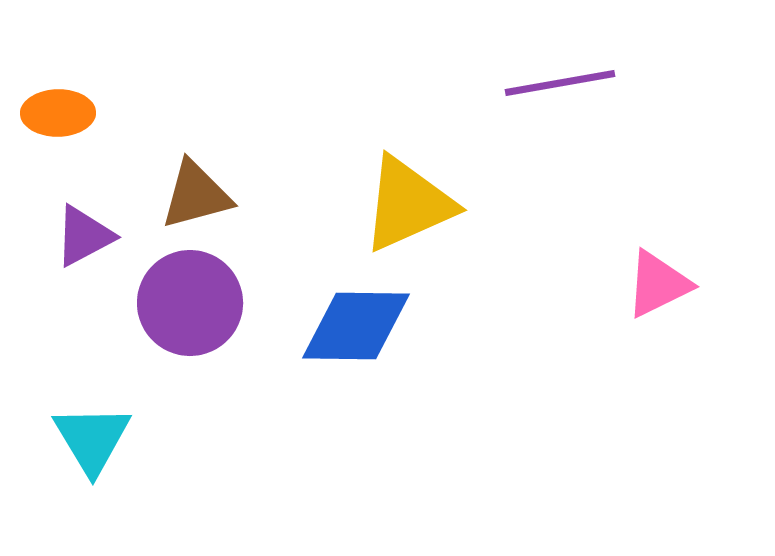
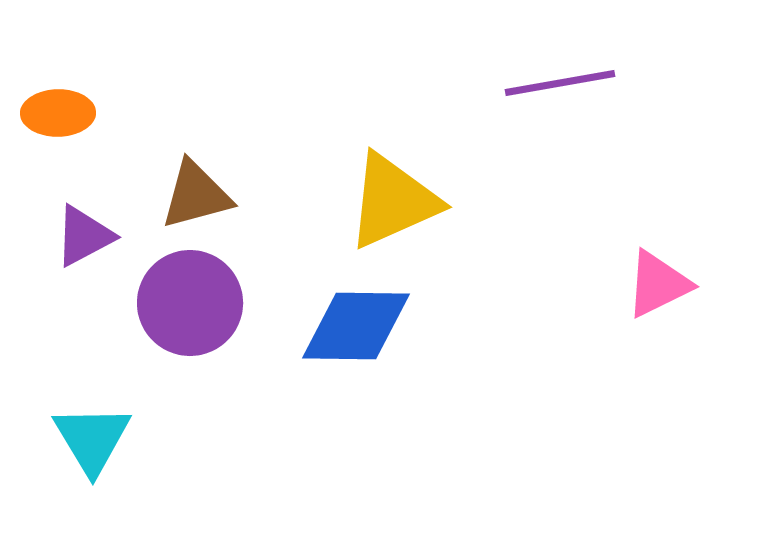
yellow triangle: moved 15 px left, 3 px up
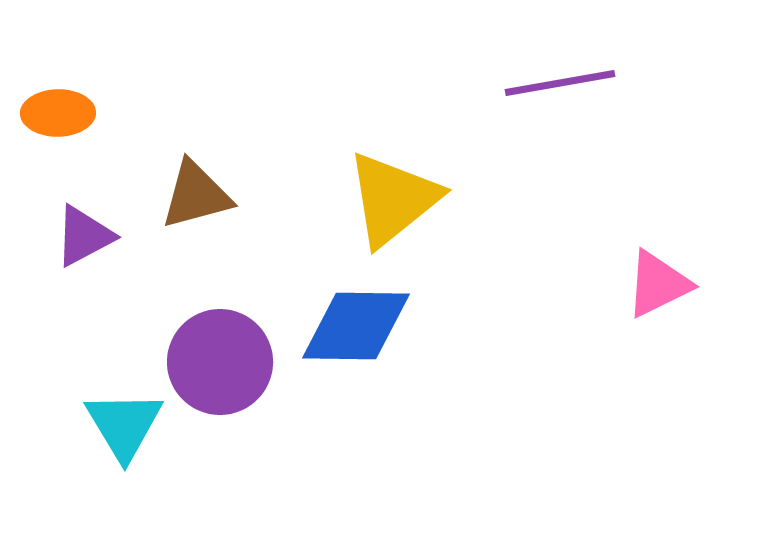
yellow triangle: moved 2 px up; rotated 15 degrees counterclockwise
purple circle: moved 30 px right, 59 px down
cyan triangle: moved 32 px right, 14 px up
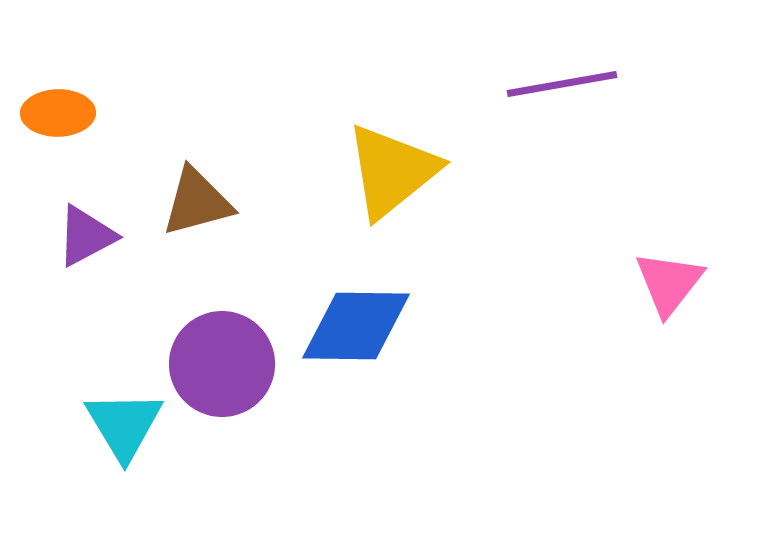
purple line: moved 2 px right, 1 px down
brown triangle: moved 1 px right, 7 px down
yellow triangle: moved 1 px left, 28 px up
purple triangle: moved 2 px right
pink triangle: moved 11 px right, 1 px up; rotated 26 degrees counterclockwise
purple circle: moved 2 px right, 2 px down
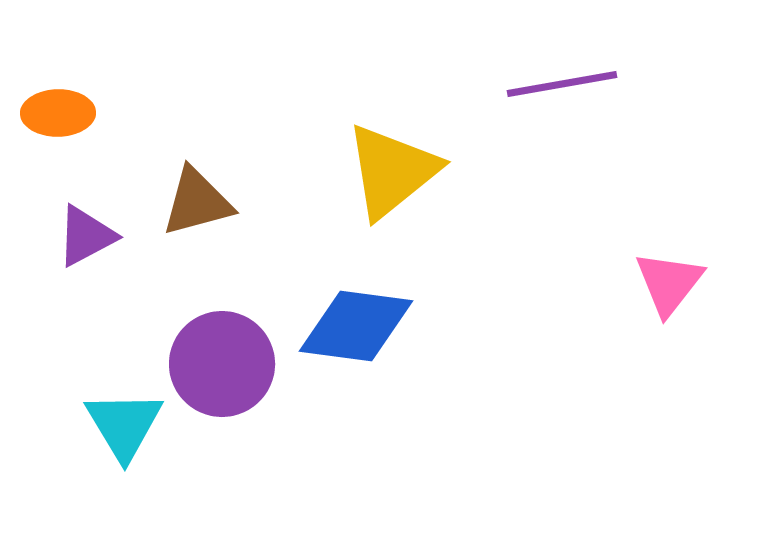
blue diamond: rotated 7 degrees clockwise
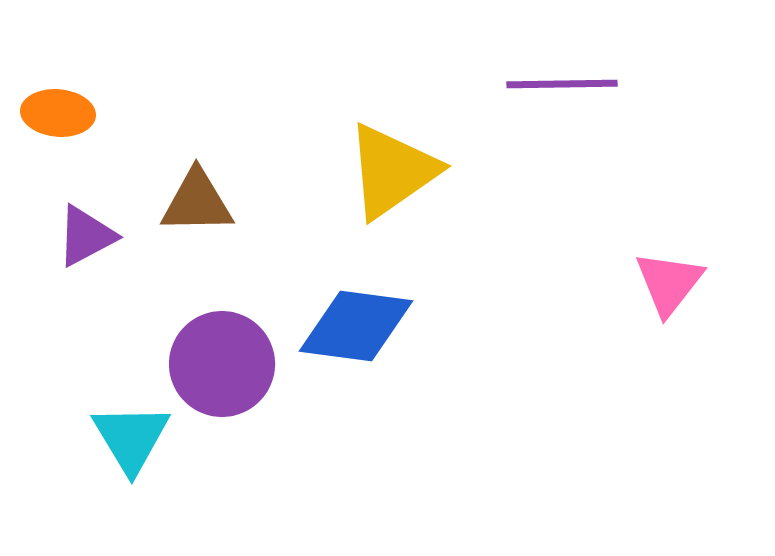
purple line: rotated 9 degrees clockwise
orange ellipse: rotated 6 degrees clockwise
yellow triangle: rotated 4 degrees clockwise
brown triangle: rotated 14 degrees clockwise
cyan triangle: moved 7 px right, 13 px down
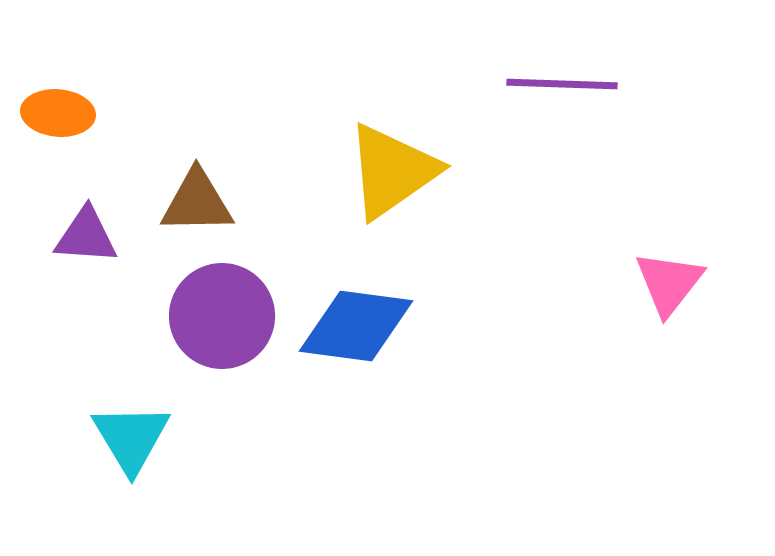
purple line: rotated 3 degrees clockwise
purple triangle: rotated 32 degrees clockwise
purple circle: moved 48 px up
